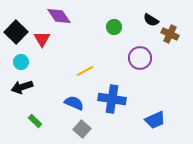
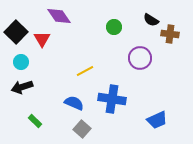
brown cross: rotated 18 degrees counterclockwise
blue trapezoid: moved 2 px right
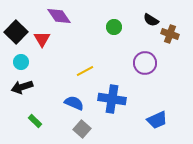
brown cross: rotated 12 degrees clockwise
purple circle: moved 5 px right, 5 px down
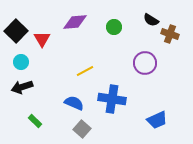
purple diamond: moved 16 px right, 6 px down; rotated 60 degrees counterclockwise
black square: moved 1 px up
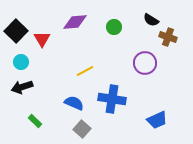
brown cross: moved 2 px left, 3 px down
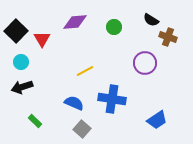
blue trapezoid: rotated 10 degrees counterclockwise
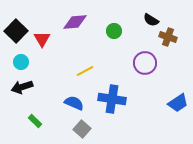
green circle: moved 4 px down
blue trapezoid: moved 21 px right, 17 px up
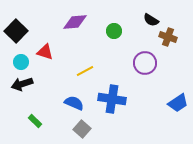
red triangle: moved 3 px right, 13 px down; rotated 42 degrees counterclockwise
black arrow: moved 3 px up
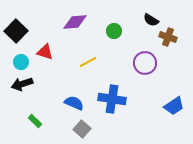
yellow line: moved 3 px right, 9 px up
blue trapezoid: moved 4 px left, 3 px down
